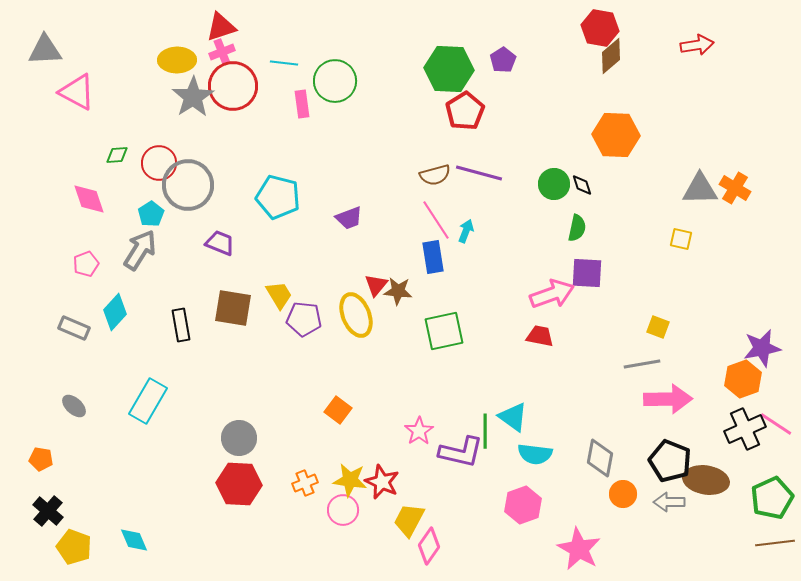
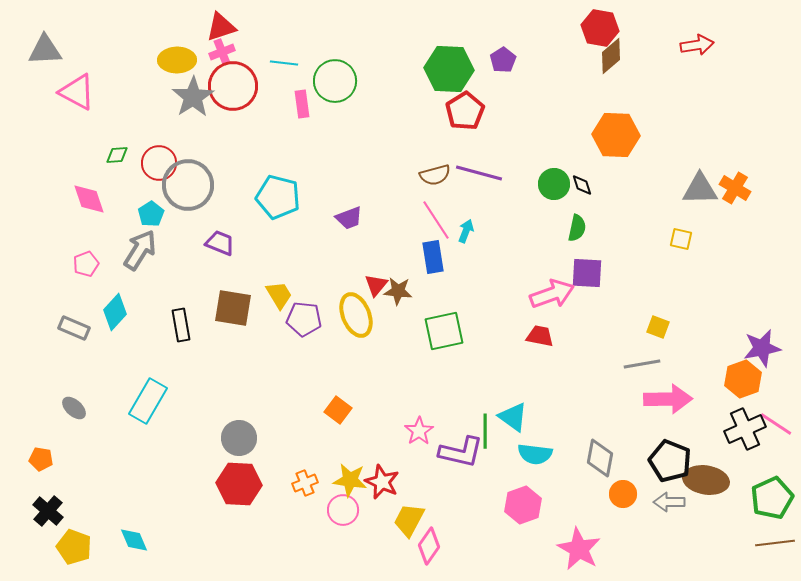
gray ellipse at (74, 406): moved 2 px down
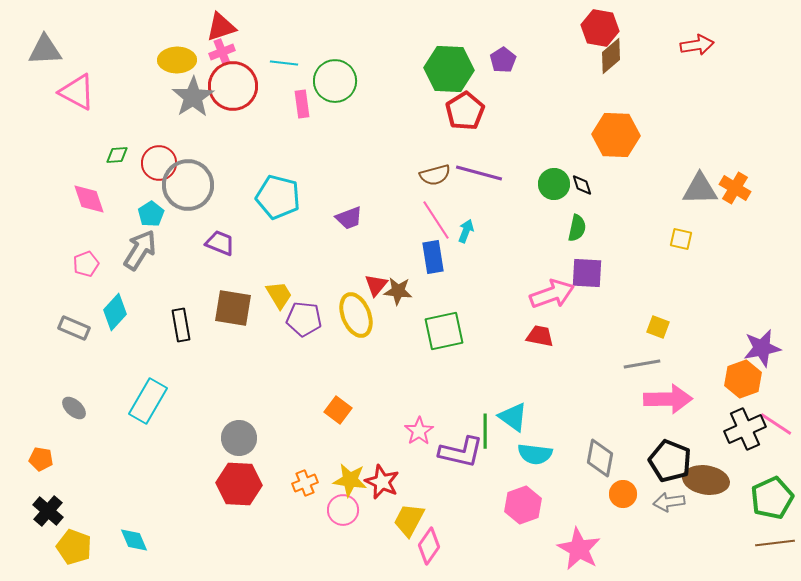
gray arrow at (669, 502): rotated 8 degrees counterclockwise
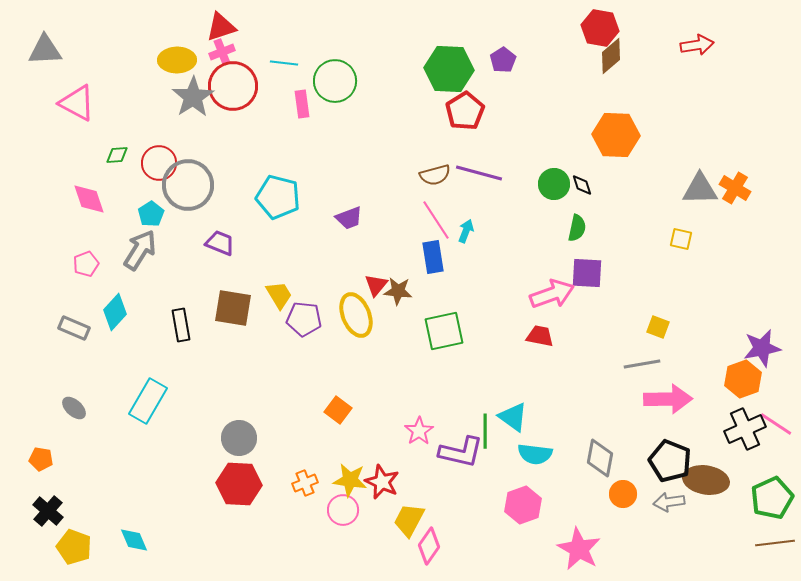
pink triangle at (77, 92): moved 11 px down
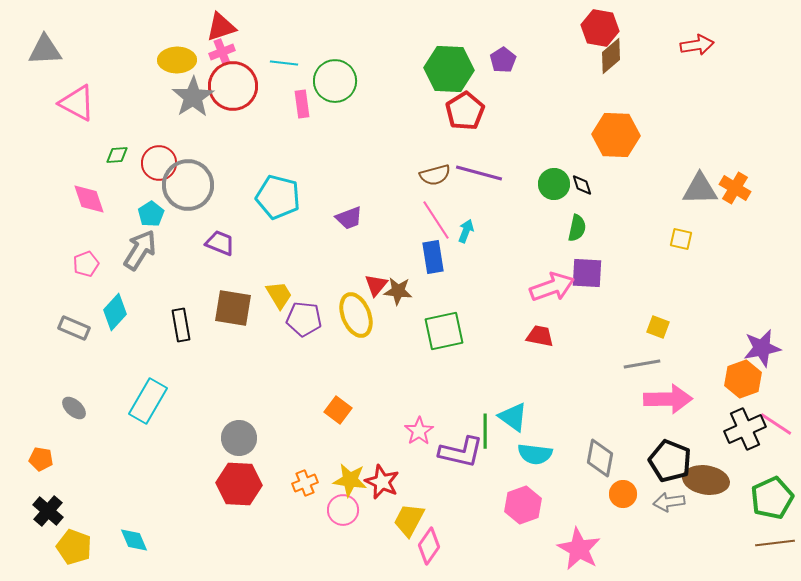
pink arrow at (552, 294): moved 7 px up
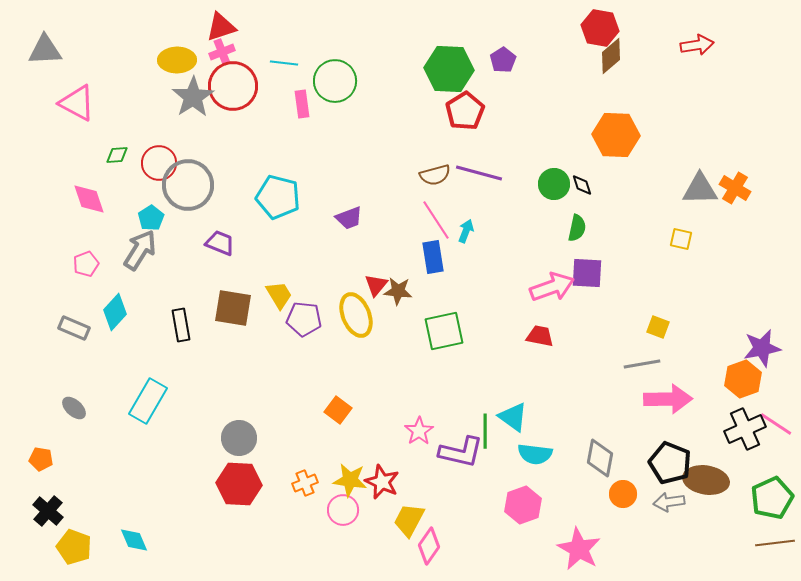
cyan pentagon at (151, 214): moved 4 px down
black pentagon at (670, 461): moved 2 px down
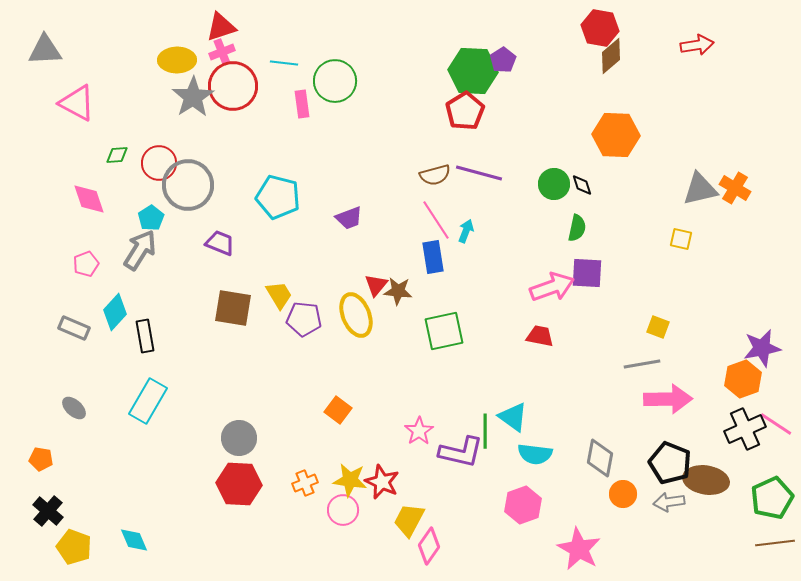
green hexagon at (449, 69): moved 24 px right, 2 px down
gray triangle at (700, 189): rotated 12 degrees counterclockwise
black rectangle at (181, 325): moved 36 px left, 11 px down
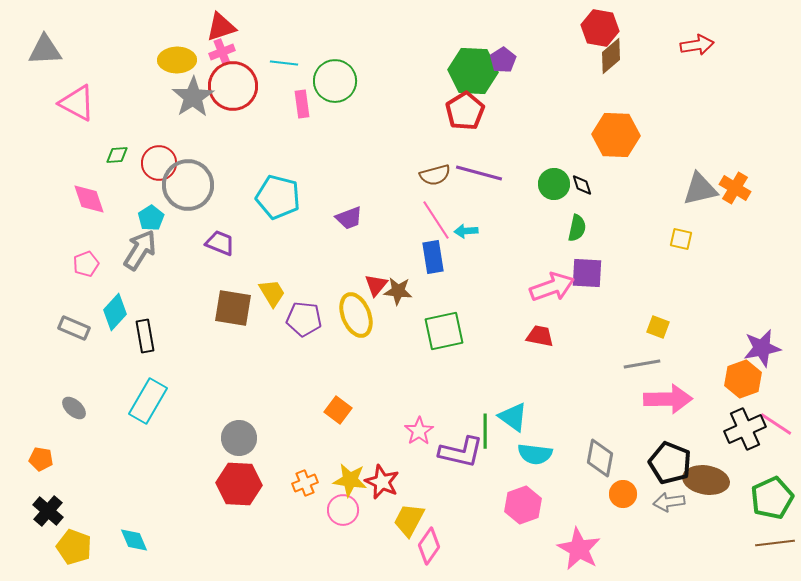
cyan arrow at (466, 231): rotated 115 degrees counterclockwise
yellow trapezoid at (279, 295): moved 7 px left, 2 px up
